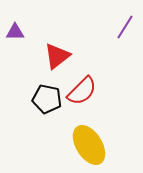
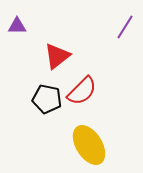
purple triangle: moved 2 px right, 6 px up
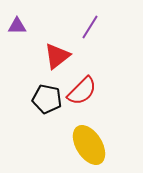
purple line: moved 35 px left
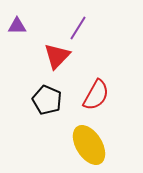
purple line: moved 12 px left, 1 px down
red triangle: rotated 8 degrees counterclockwise
red semicircle: moved 14 px right, 4 px down; rotated 16 degrees counterclockwise
black pentagon: moved 1 px down; rotated 12 degrees clockwise
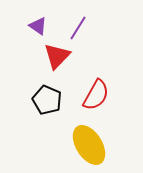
purple triangle: moved 21 px right; rotated 36 degrees clockwise
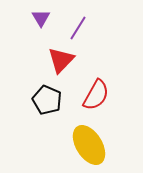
purple triangle: moved 3 px right, 8 px up; rotated 24 degrees clockwise
red triangle: moved 4 px right, 4 px down
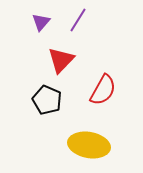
purple triangle: moved 4 px down; rotated 12 degrees clockwise
purple line: moved 8 px up
red semicircle: moved 7 px right, 5 px up
yellow ellipse: rotated 48 degrees counterclockwise
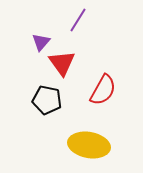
purple triangle: moved 20 px down
red triangle: moved 1 px right, 3 px down; rotated 20 degrees counterclockwise
black pentagon: rotated 12 degrees counterclockwise
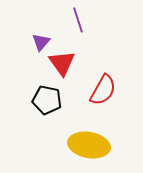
purple line: rotated 50 degrees counterclockwise
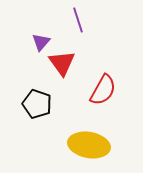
black pentagon: moved 10 px left, 4 px down; rotated 8 degrees clockwise
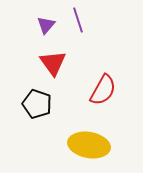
purple triangle: moved 5 px right, 17 px up
red triangle: moved 9 px left
